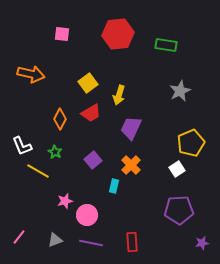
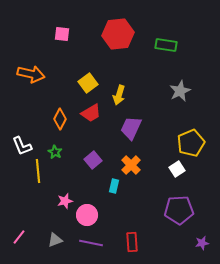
yellow line: rotated 55 degrees clockwise
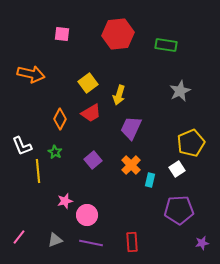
cyan rectangle: moved 36 px right, 6 px up
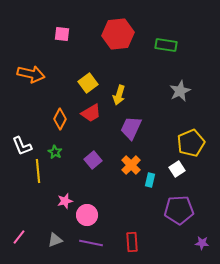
purple star: rotated 16 degrees clockwise
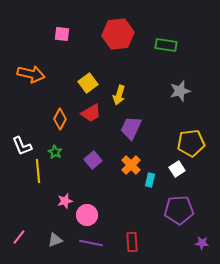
gray star: rotated 10 degrees clockwise
yellow pentagon: rotated 16 degrees clockwise
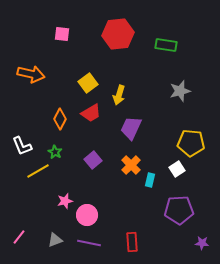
yellow pentagon: rotated 12 degrees clockwise
yellow line: rotated 65 degrees clockwise
purple line: moved 2 px left
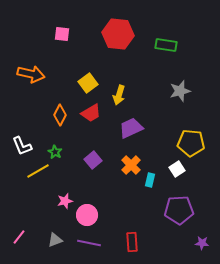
red hexagon: rotated 12 degrees clockwise
orange diamond: moved 4 px up
purple trapezoid: rotated 40 degrees clockwise
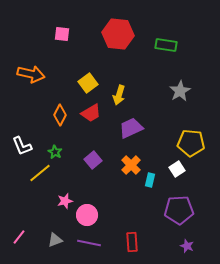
gray star: rotated 15 degrees counterclockwise
yellow line: moved 2 px right, 2 px down; rotated 10 degrees counterclockwise
purple star: moved 15 px left, 3 px down; rotated 16 degrees clockwise
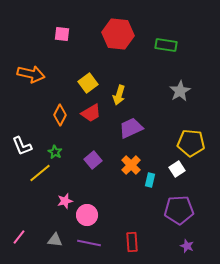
gray triangle: rotated 28 degrees clockwise
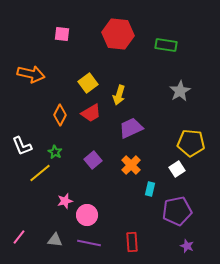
cyan rectangle: moved 9 px down
purple pentagon: moved 2 px left, 1 px down; rotated 8 degrees counterclockwise
